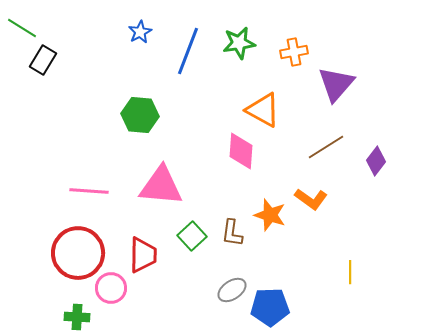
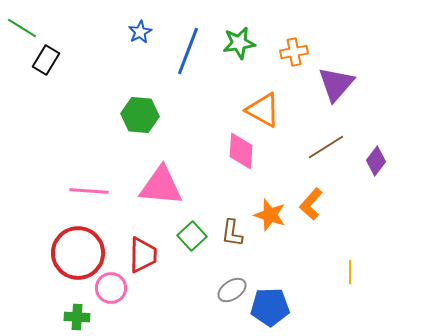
black rectangle: moved 3 px right
orange L-shape: moved 5 px down; rotated 96 degrees clockwise
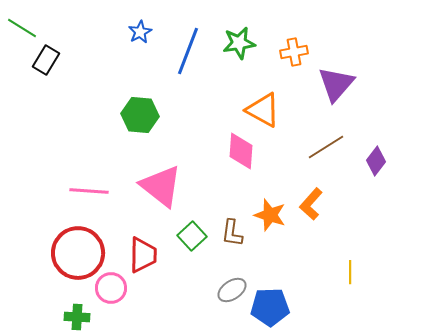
pink triangle: rotated 33 degrees clockwise
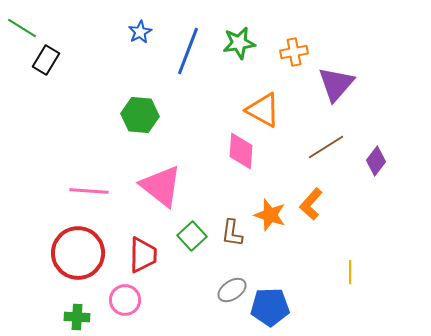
pink circle: moved 14 px right, 12 px down
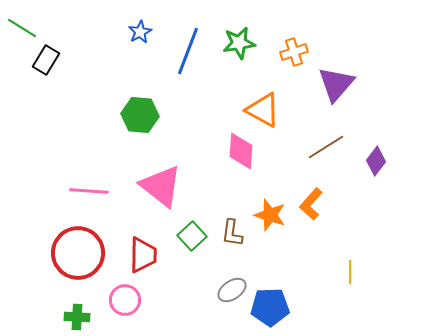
orange cross: rotated 8 degrees counterclockwise
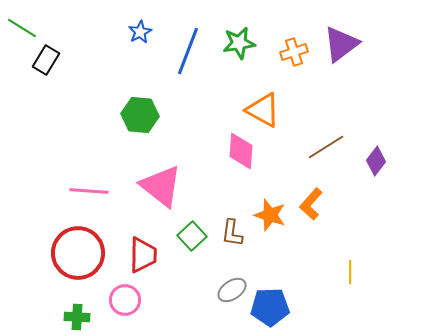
purple triangle: moved 5 px right, 40 px up; rotated 12 degrees clockwise
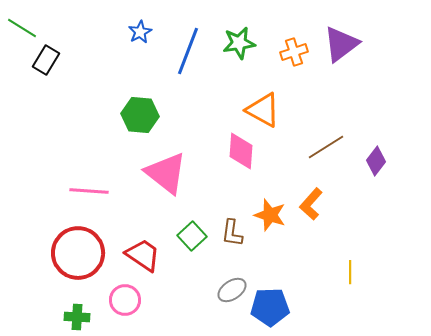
pink triangle: moved 5 px right, 13 px up
red trapezoid: rotated 57 degrees counterclockwise
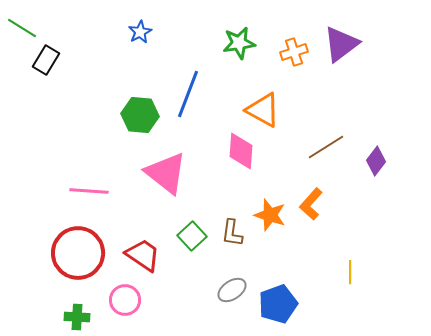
blue line: moved 43 px down
blue pentagon: moved 8 px right, 3 px up; rotated 18 degrees counterclockwise
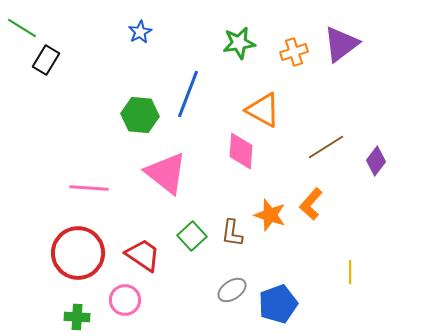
pink line: moved 3 px up
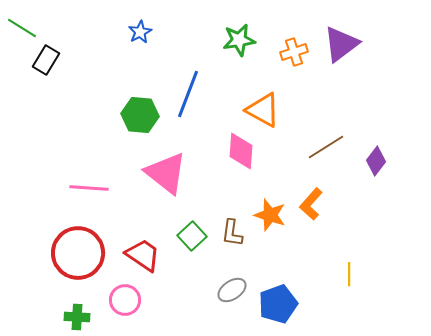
green star: moved 3 px up
yellow line: moved 1 px left, 2 px down
